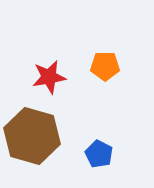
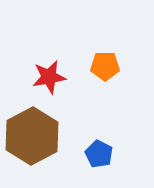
brown hexagon: rotated 16 degrees clockwise
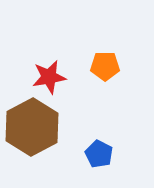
brown hexagon: moved 9 px up
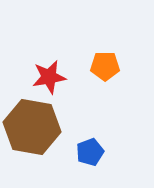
brown hexagon: rotated 22 degrees counterclockwise
blue pentagon: moved 9 px left, 2 px up; rotated 24 degrees clockwise
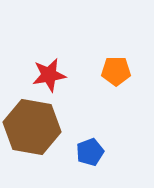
orange pentagon: moved 11 px right, 5 px down
red star: moved 2 px up
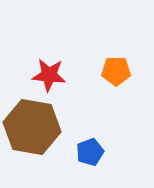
red star: rotated 16 degrees clockwise
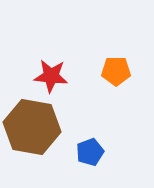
red star: moved 2 px right, 1 px down
